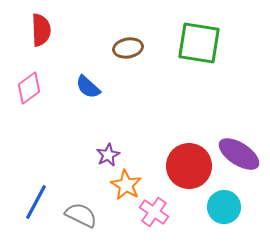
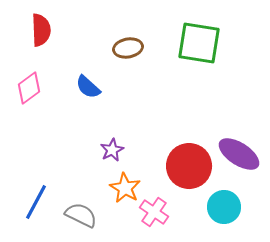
purple star: moved 4 px right, 5 px up
orange star: moved 1 px left, 3 px down
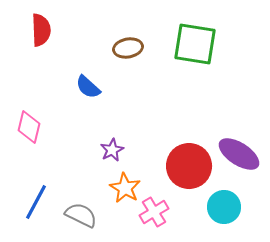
green square: moved 4 px left, 1 px down
pink diamond: moved 39 px down; rotated 40 degrees counterclockwise
pink cross: rotated 24 degrees clockwise
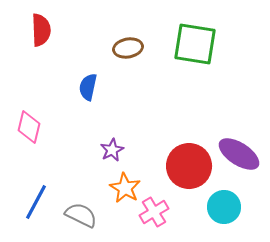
blue semicircle: rotated 60 degrees clockwise
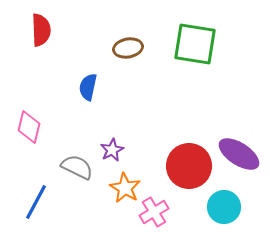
gray semicircle: moved 4 px left, 48 px up
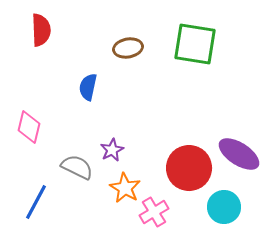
red circle: moved 2 px down
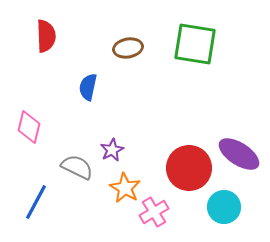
red semicircle: moved 5 px right, 6 px down
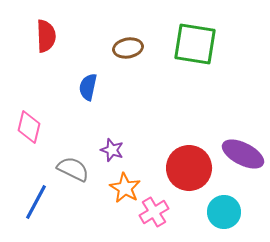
purple star: rotated 25 degrees counterclockwise
purple ellipse: moved 4 px right; rotated 6 degrees counterclockwise
gray semicircle: moved 4 px left, 2 px down
cyan circle: moved 5 px down
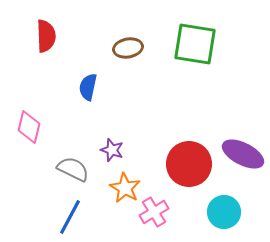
red circle: moved 4 px up
blue line: moved 34 px right, 15 px down
